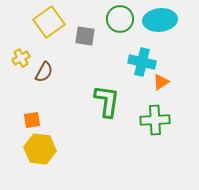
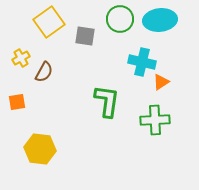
orange square: moved 15 px left, 18 px up
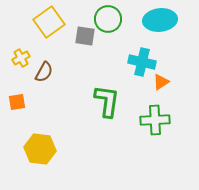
green circle: moved 12 px left
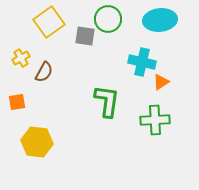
yellow hexagon: moved 3 px left, 7 px up
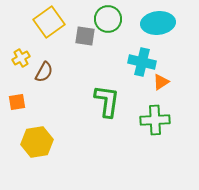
cyan ellipse: moved 2 px left, 3 px down
yellow hexagon: rotated 16 degrees counterclockwise
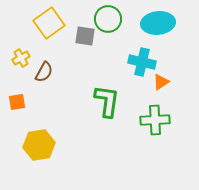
yellow square: moved 1 px down
yellow hexagon: moved 2 px right, 3 px down
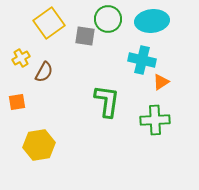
cyan ellipse: moved 6 px left, 2 px up
cyan cross: moved 2 px up
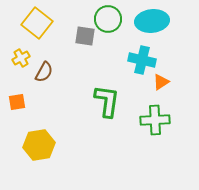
yellow square: moved 12 px left; rotated 16 degrees counterclockwise
